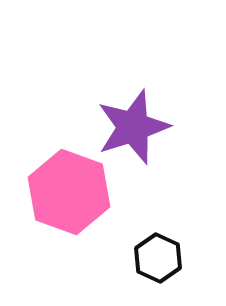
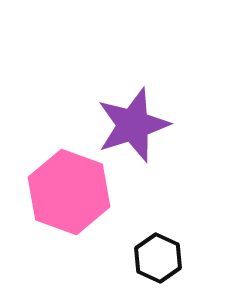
purple star: moved 2 px up
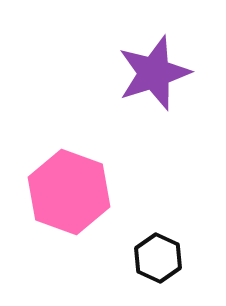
purple star: moved 21 px right, 52 px up
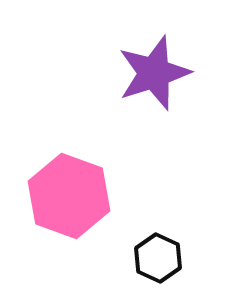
pink hexagon: moved 4 px down
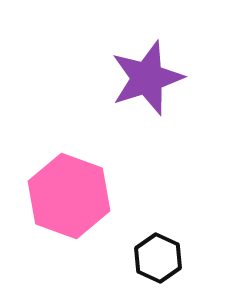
purple star: moved 7 px left, 5 px down
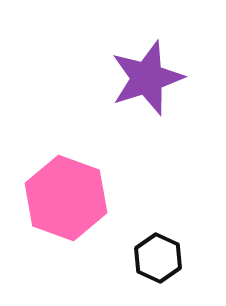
pink hexagon: moved 3 px left, 2 px down
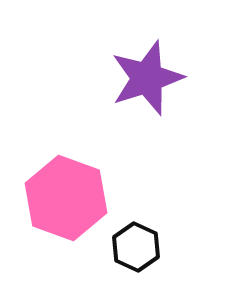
black hexagon: moved 22 px left, 11 px up
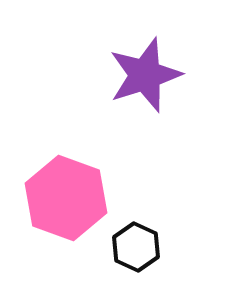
purple star: moved 2 px left, 3 px up
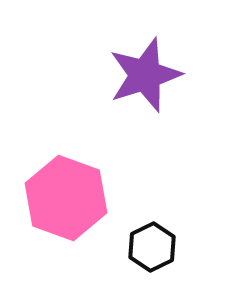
black hexagon: moved 16 px right; rotated 9 degrees clockwise
